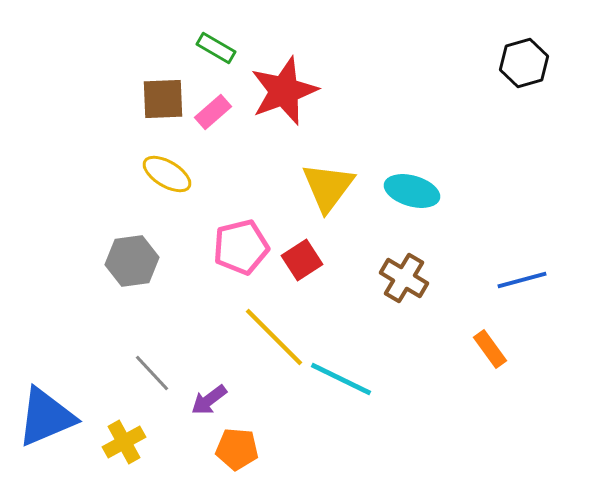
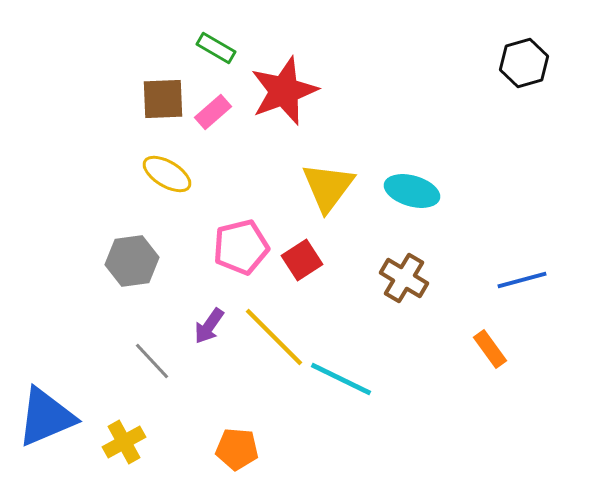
gray line: moved 12 px up
purple arrow: moved 74 px up; rotated 18 degrees counterclockwise
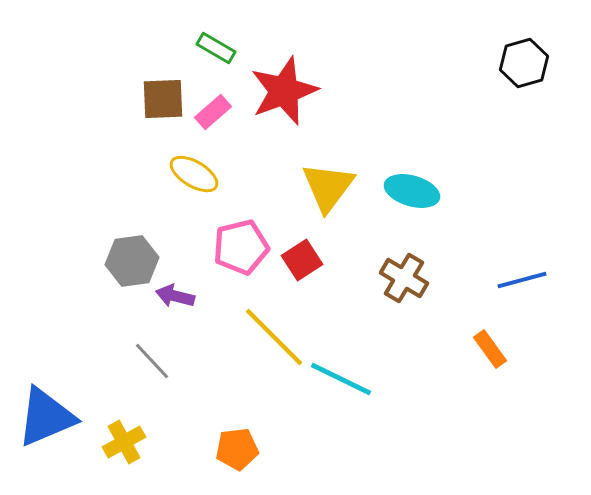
yellow ellipse: moved 27 px right
purple arrow: moved 34 px left, 30 px up; rotated 69 degrees clockwise
orange pentagon: rotated 12 degrees counterclockwise
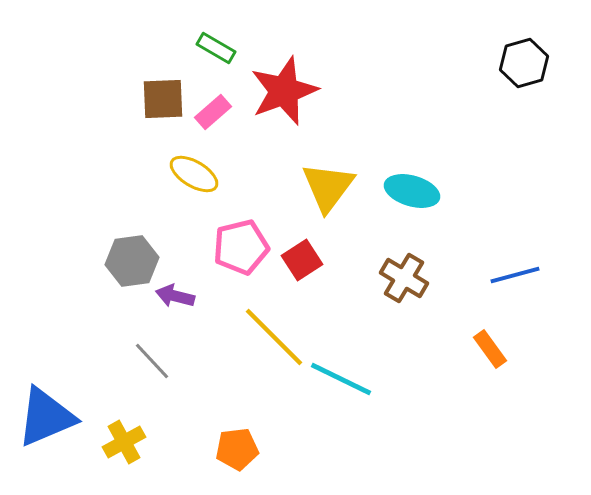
blue line: moved 7 px left, 5 px up
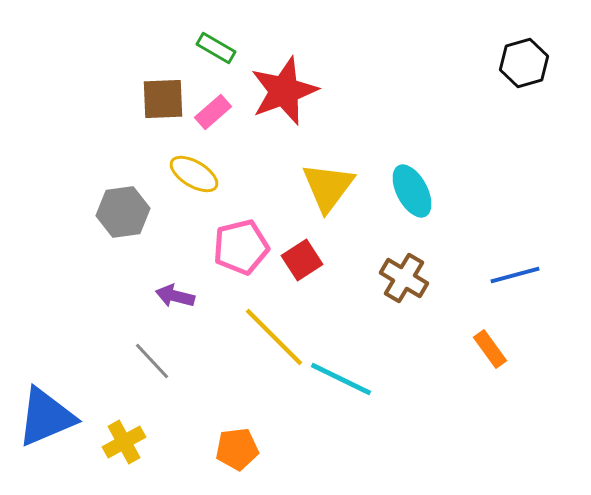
cyan ellipse: rotated 46 degrees clockwise
gray hexagon: moved 9 px left, 49 px up
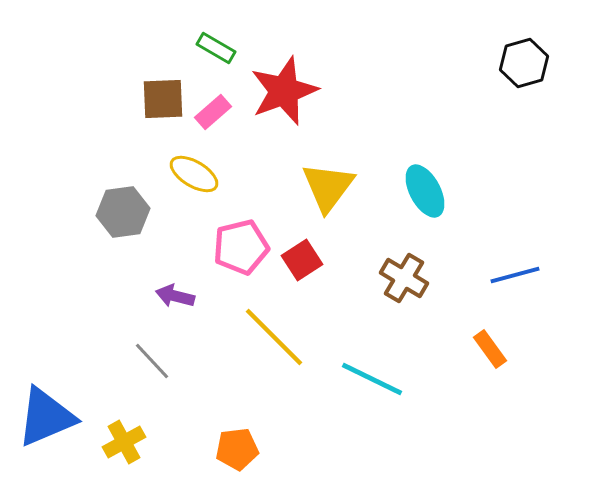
cyan ellipse: moved 13 px right
cyan line: moved 31 px right
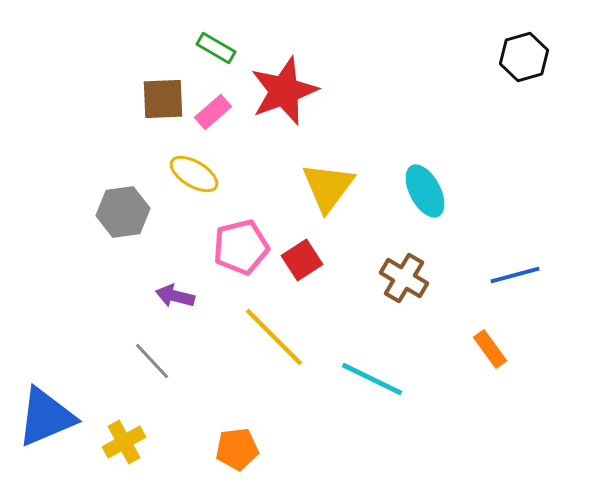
black hexagon: moved 6 px up
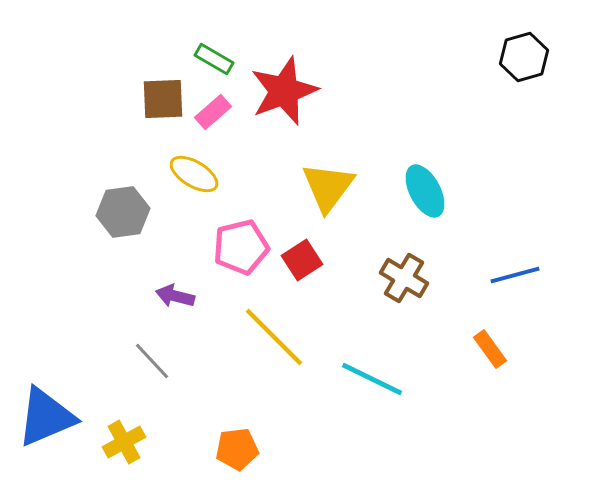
green rectangle: moved 2 px left, 11 px down
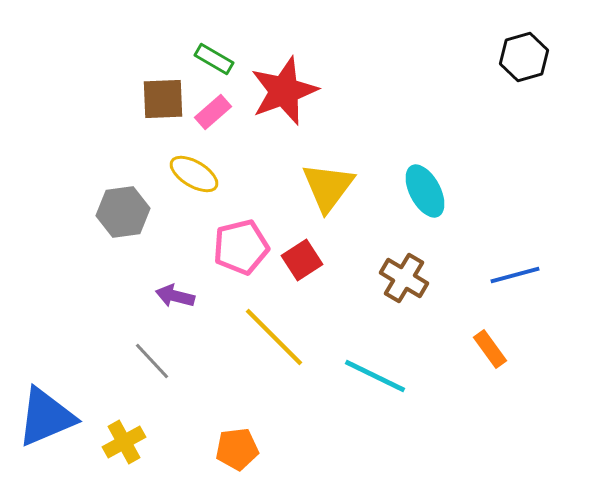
cyan line: moved 3 px right, 3 px up
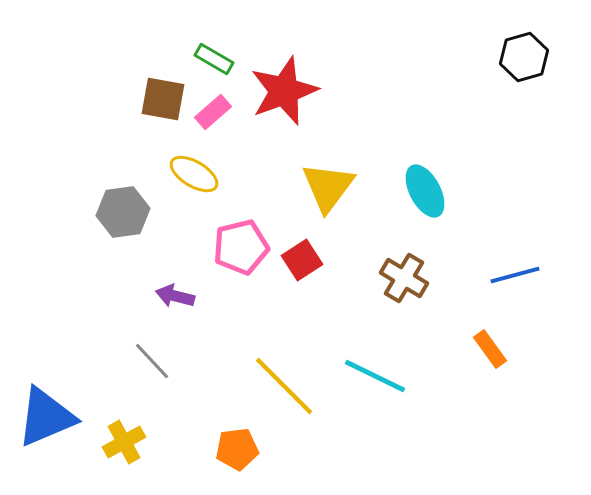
brown square: rotated 12 degrees clockwise
yellow line: moved 10 px right, 49 px down
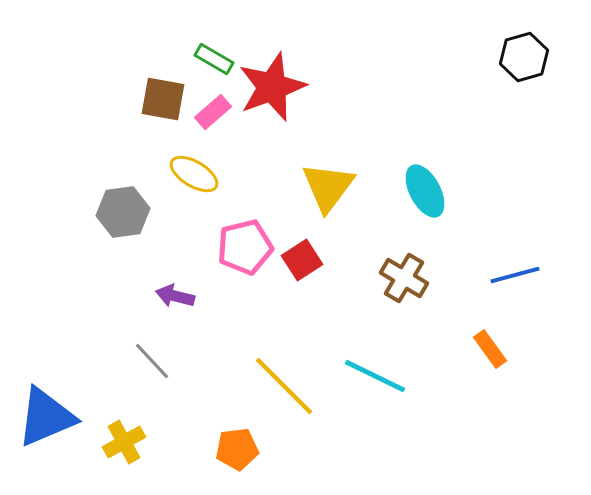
red star: moved 12 px left, 4 px up
pink pentagon: moved 4 px right
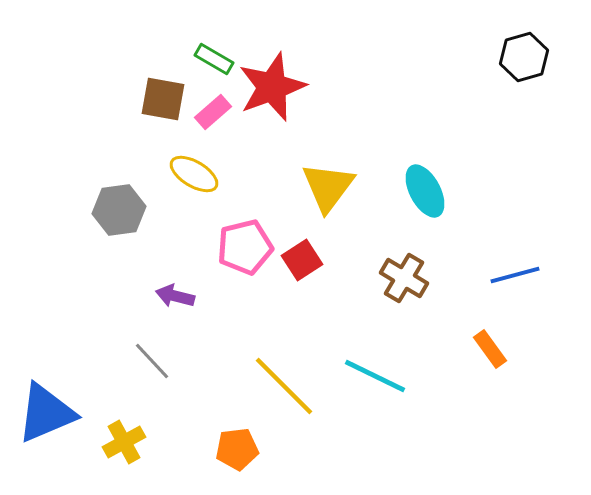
gray hexagon: moved 4 px left, 2 px up
blue triangle: moved 4 px up
